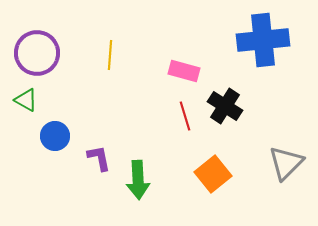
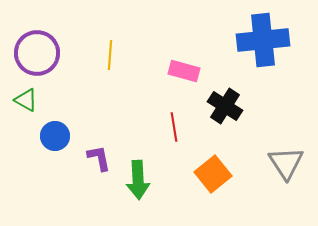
red line: moved 11 px left, 11 px down; rotated 8 degrees clockwise
gray triangle: rotated 18 degrees counterclockwise
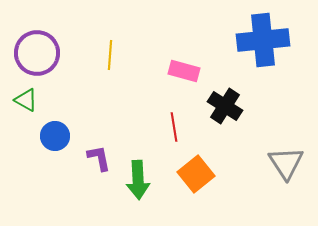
orange square: moved 17 px left
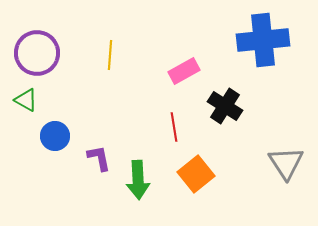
pink rectangle: rotated 44 degrees counterclockwise
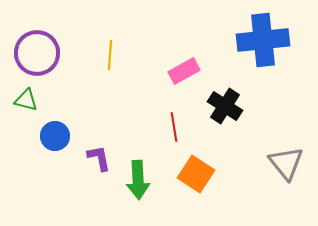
green triangle: rotated 15 degrees counterclockwise
gray triangle: rotated 6 degrees counterclockwise
orange square: rotated 18 degrees counterclockwise
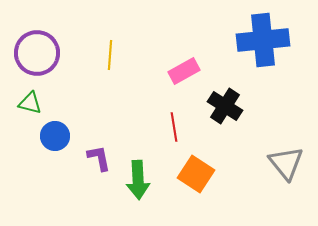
green triangle: moved 4 px right, 3 px down
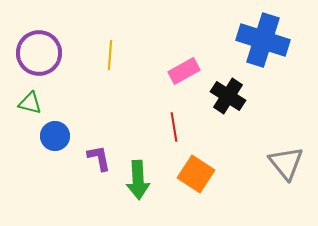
blue cross: rotated 24 degrees clockwise
purple circle: moved 2 px right
black cross: moved 3 px right, 10 px up
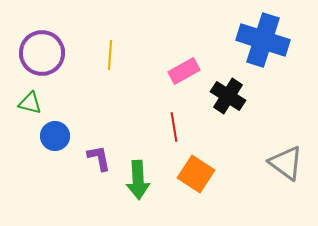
purple circle: moved 3 px right
gray triangle: rotated 15 degrees counterclockwise
